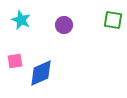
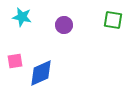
cyan star: moved 1 px right, 3 px up; rotated 12 degrees counterclockwise
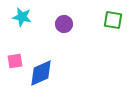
purple circle: moved 1 px up
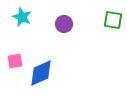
cyan star: rotated 12 degrees clockwise
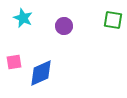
cyan star: moved 1 px right, 1 px down
purple circle: moved 2 px down
pink square: moved 1 px left, 1 px down
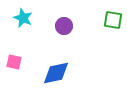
pink square: rotated 21 degrees clockwise
blue diamond: moved 15 px right; rotated 12 degrees clockwise
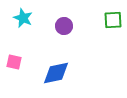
green square: rotated 12 degrees counterclockwise
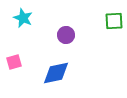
green square: moved 1 px right, 1 px down
purple circle: moved 2 px right, 9 px down
pink square: rotated 28 degrees counterclockwise
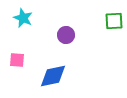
pink square: moved 3 px right, 2 px up; rotated 21 degrees clockwise
blue diamond: moved 3 px left, 3 px down
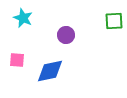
blue diamond: moved 3 px left, 5 px up
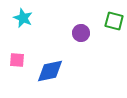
green square: rotated 18 degrees clockwise
purple circle: moved 15 px right, 2 px up
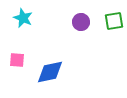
green square: rotated 24 degrees counterclockwise
purple circle: moved 11 px up
blue diamond: moved 1 px down
